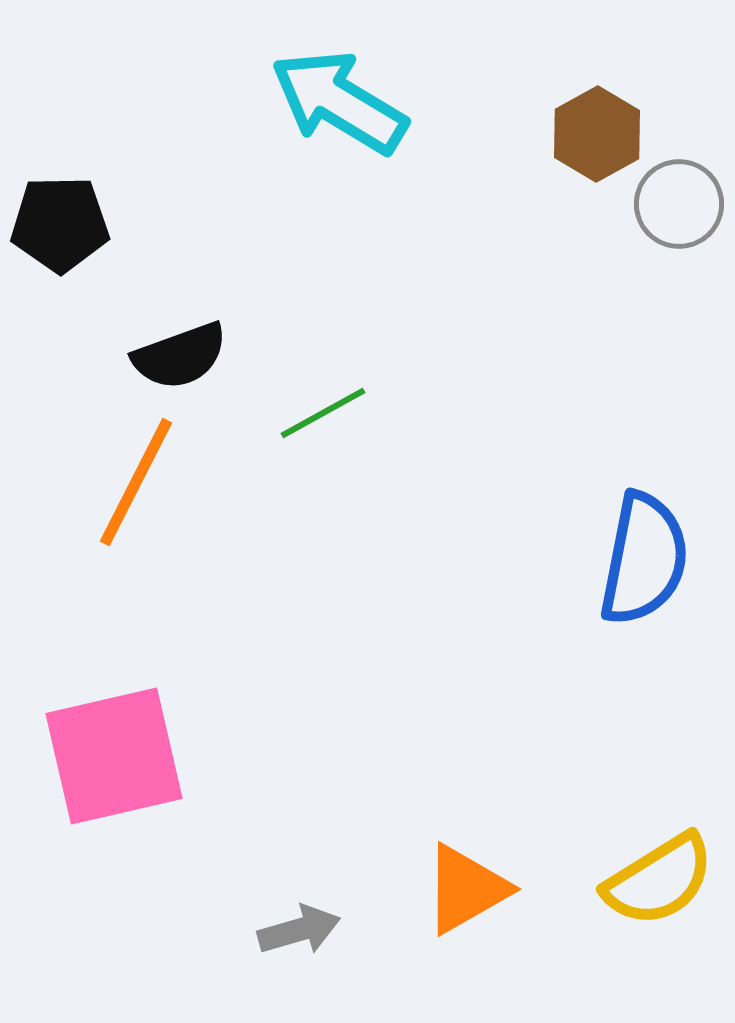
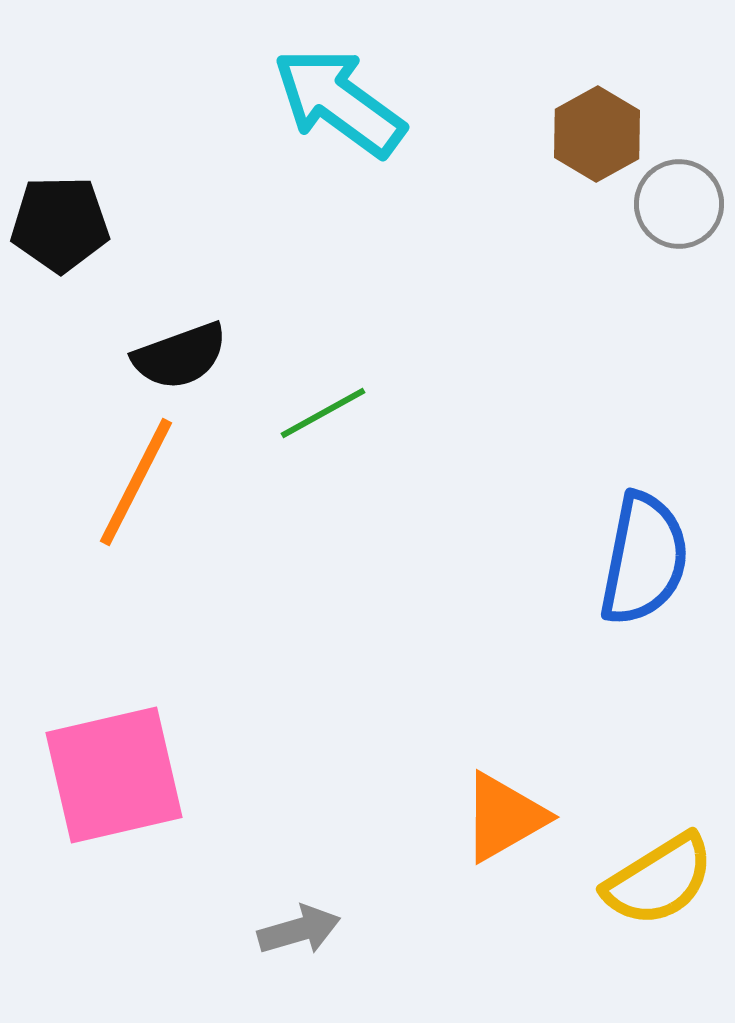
cyan arrow: rotated 5 degrees clockwise
pink square: moved 19 px down
orange triangle: moved 38 px right, 72 px up
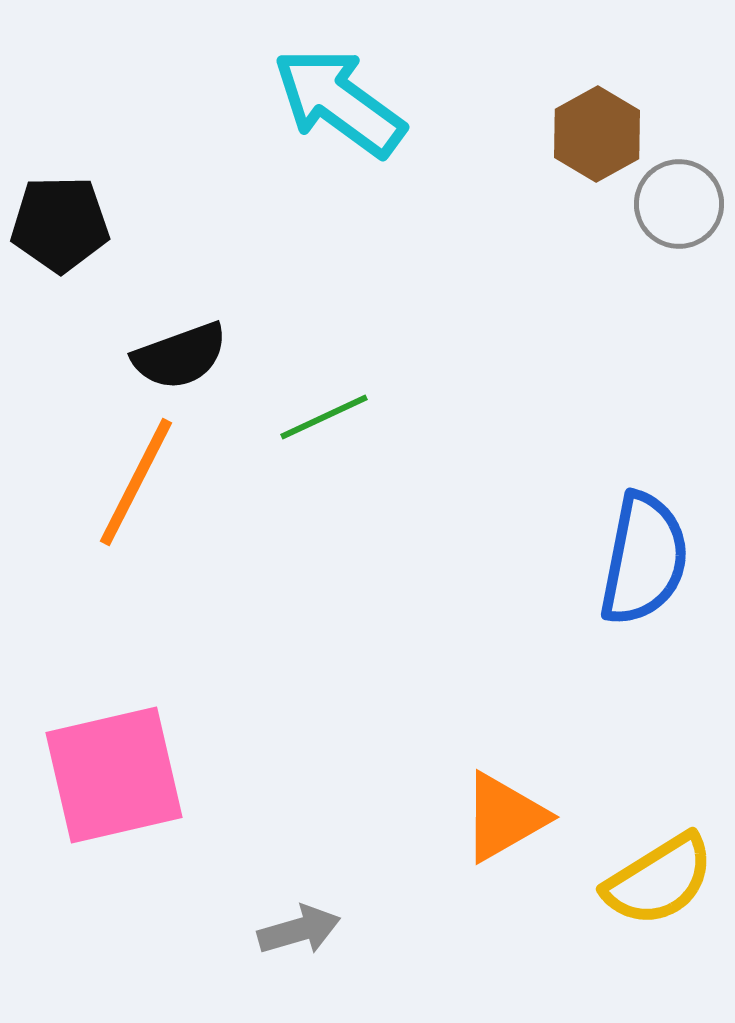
green line: moved 1 px right, 4 px down; rotated 4 degrees clockwise
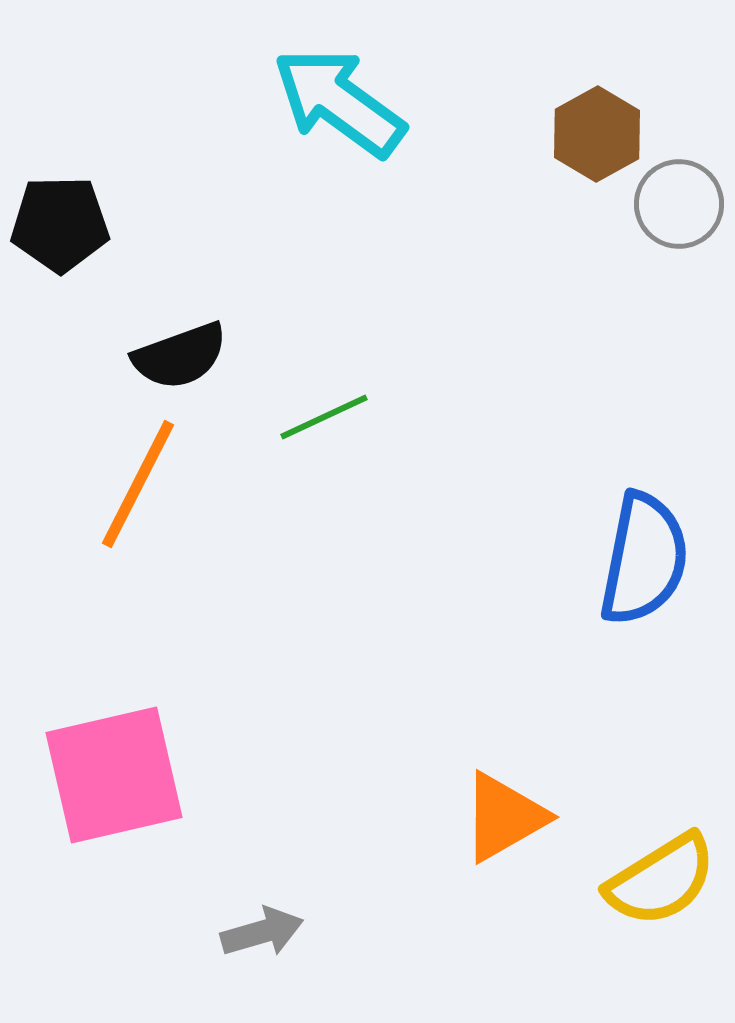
orange line: moved 2 px right, 2 px down
yellow semicircle: moved 2 px right
gray arrow: moved 37 px left, 2 px down
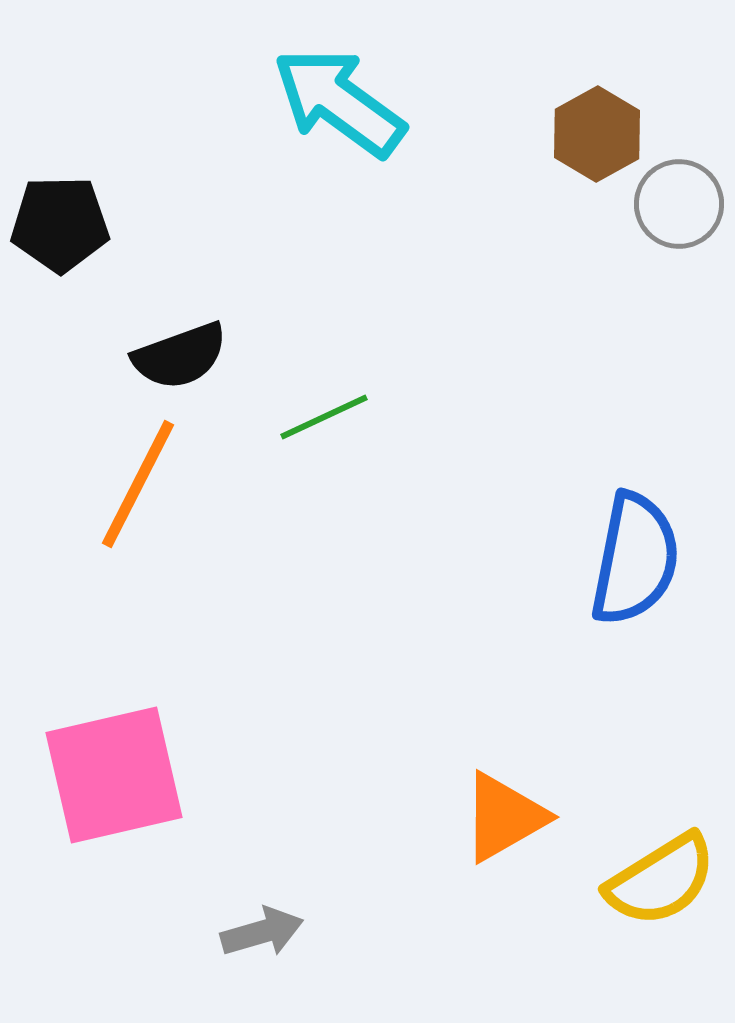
blue semicircle: moved 9 px left
